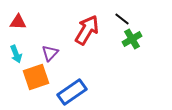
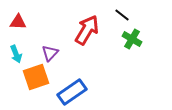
black line: moved 4 px up
green cross: rotated 30 degrees counterclockwise
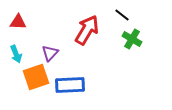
blue rectangle: moved 2 px left, 7 px up; rotated 32 degrees clockwise
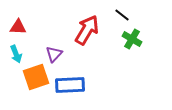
red triangle: moved 5 px down
purple triangle: moved 4 px right, 1 px down
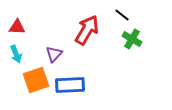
red triangle: moved 1 px left
orange square: moved 3 px down
